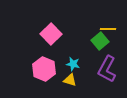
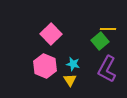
pink hexagon: moved 1 px right, 3 px up
yellow triangle: rotated 40 degrees clockwise
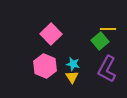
yellow triangle: moved 2 px right, 3 px up
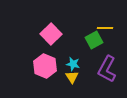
yellow line: moved 3 px left, 1 px up
green square: moved 6 px left, 1 px up; rotated 12 degrees clockwise
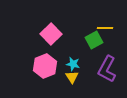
pink hexagon: rotated 15 degrees clockwise
